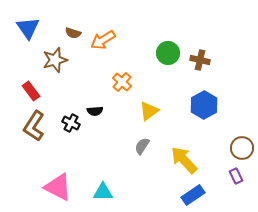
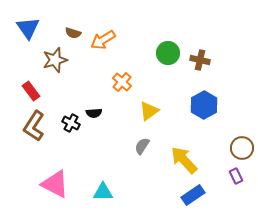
black semicircle: moved 1 px left, 2 px down
pink triangle: moved 3 px left, 3 px up
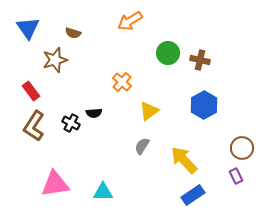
orange arrow: moved 27 px right, 19 px up
pink triangle: rotated 36 degrees counterclockwise
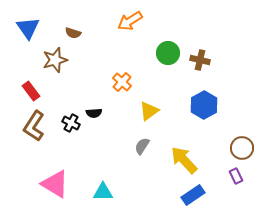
pink triangle: rotated 40 degrees clockwise
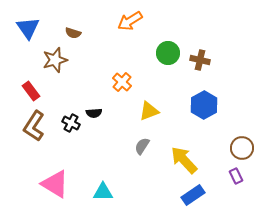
yellow triangle: rotated 15 degrees clockwise
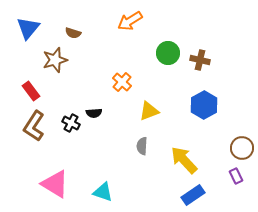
blue triangle: rotated 15 degrees clockwise
gray semicircle: rotated 30 degrees counterclockwise
cyan triangle: rotated 20 degrees clockwise
